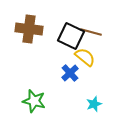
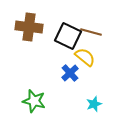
brown cross: moved 2 px up
black square: moved 3 px left
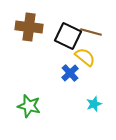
green star: moved 5 px left, 5 px down
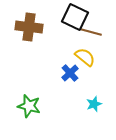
black square: moved 7 px right, 19 px up
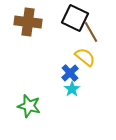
black square: moved 1 px down
brown cross: moved 1 px left, 5 px up
brown line: rotated 45 degrees clockwise
cyan star: moved 22 px left, 15 px up; rotated 14 degrees counterclockwise
